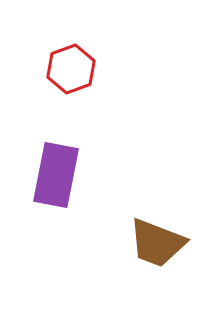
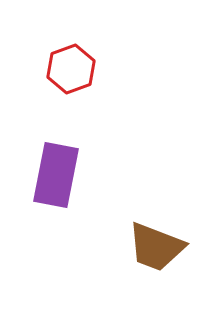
brown trapezoid: moved 1 px left, 4 px down
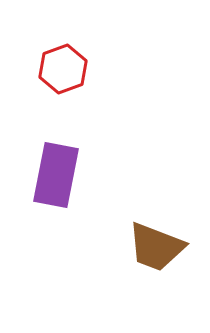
red hexagon: moved 8 px left
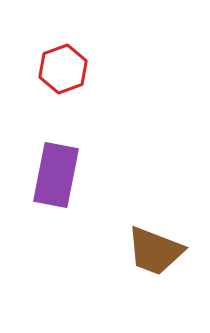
brown trapezoid: moved 1 px left, 4 px down
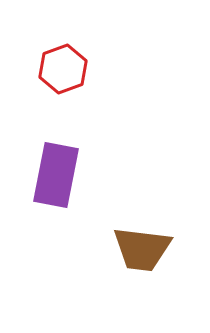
brown trapezoid: moved 13 px left, 2 px up; rotated 14 degrees counterclockwise
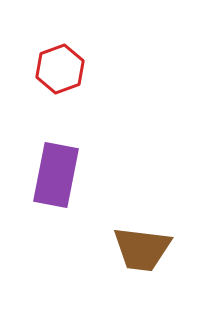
red hexagon: moved 3 px left
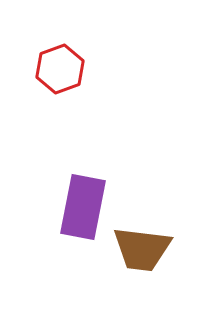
purple rectangle: moved 27 px right, 32 px down
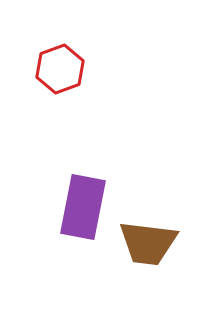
brown trapezoid: moved 6 px right, 6 px up
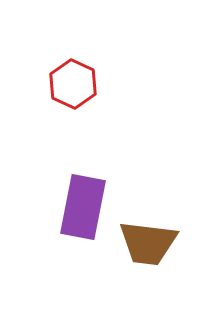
red hexagon: moved 13 px right, 15 px down; rotated 15 degrees counterclockwise
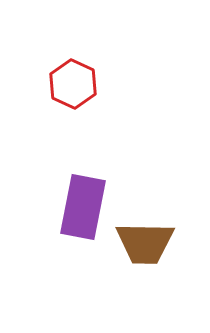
brown trapezoid: moved 3 px left; rotated 6 degrees counterclockwise
